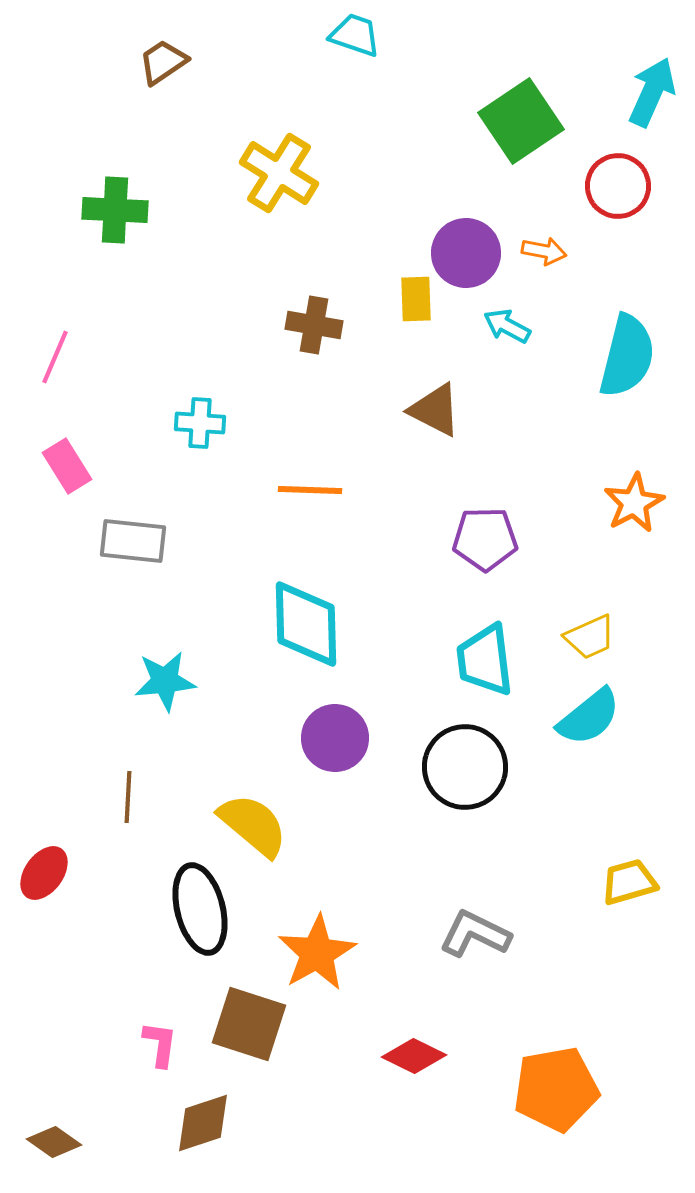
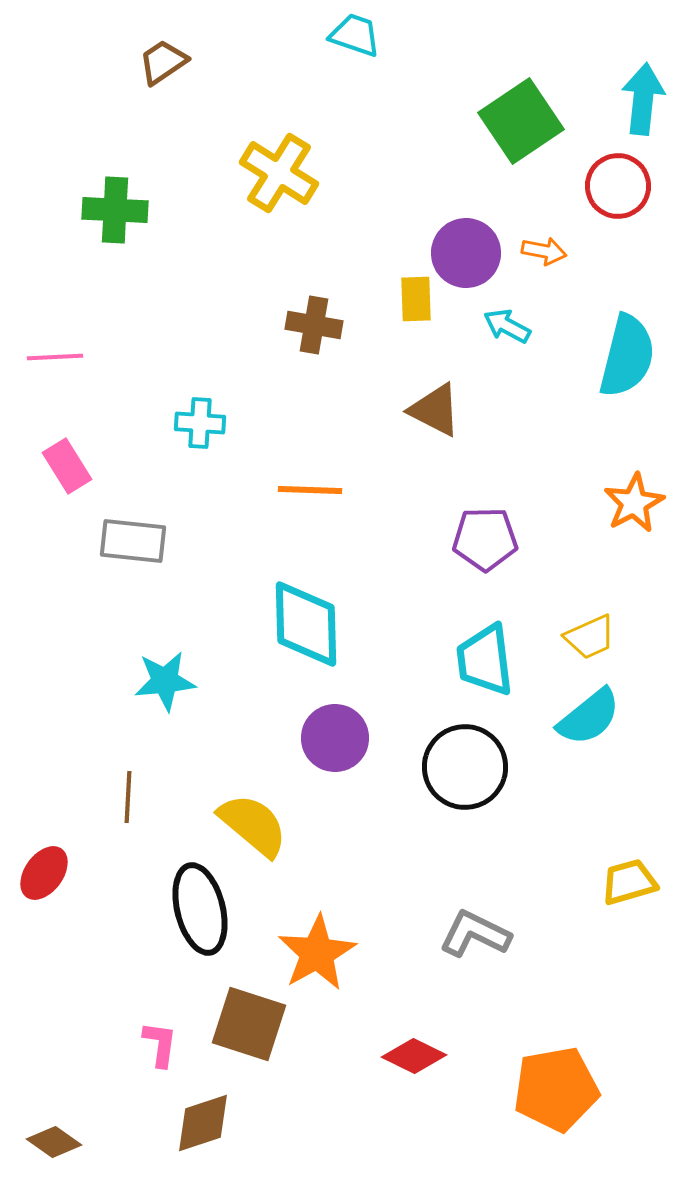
cyan arrow at (652, 92): moved 9 px left, 7 px down; rotated 18 degrees counterclockwise
pink line at (55, 357): rotated 64 degrees clockwise
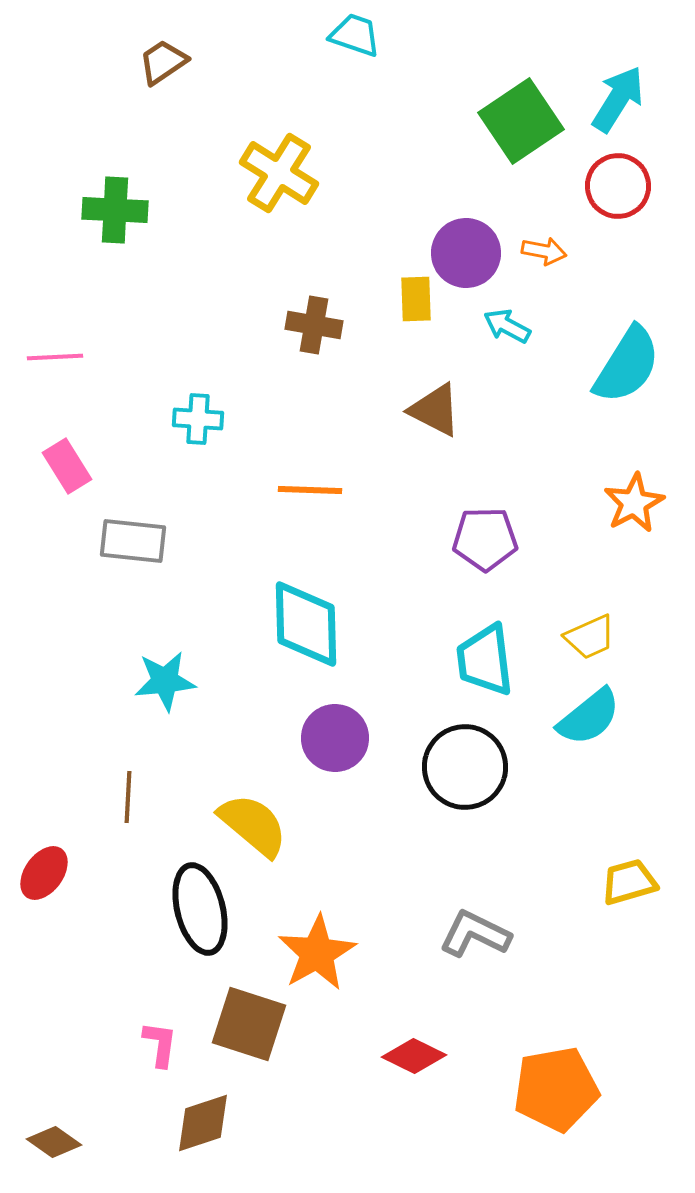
cyan arrow at (643, 99): moved 25 px left; rotated 26 degrees clockwise
cyan semicircle at (627, 356): moved 9 px down; rotated 18 degrees clockwise
cyan cross at (200, 423): moved 2 px left, 4 px up
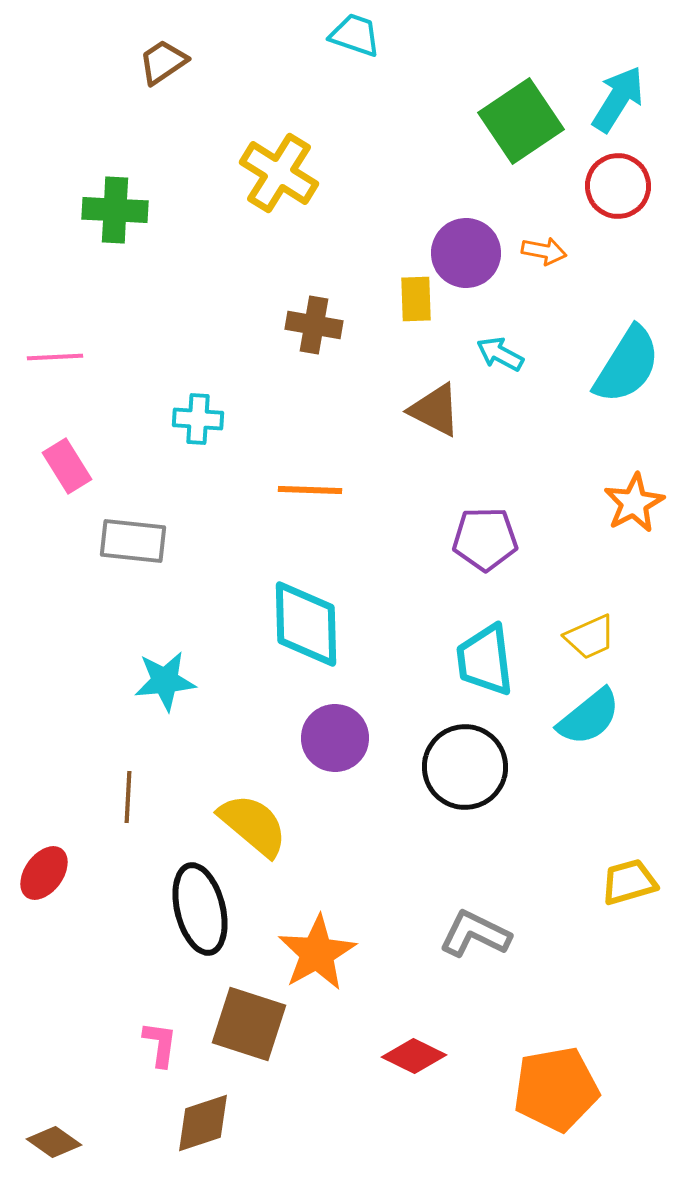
cyan arrow at (507, 326): moved 7 px left, 28 px down
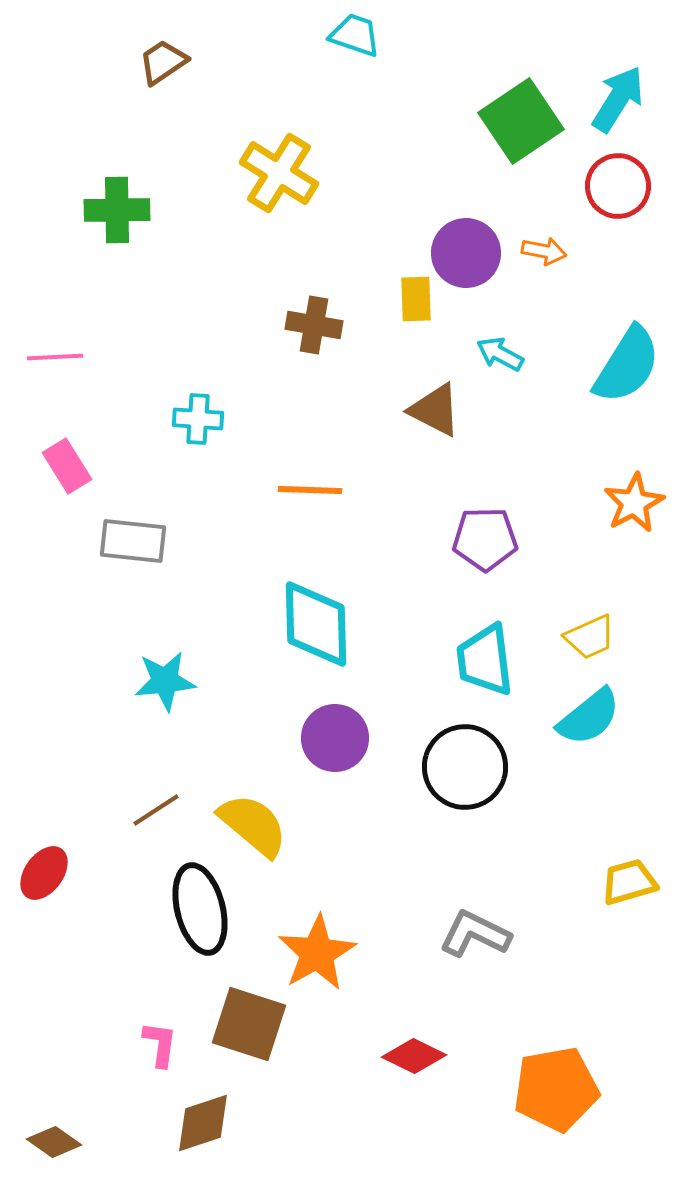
green cross at (115, 210): moved 2 px right; rotated 4 degrees counterclockwise
cyan diamond at (306, 624): moved 10 px right
brown line at (128, 797): moved 28 px right, 13 px down; rotated 54 degrees clockwise
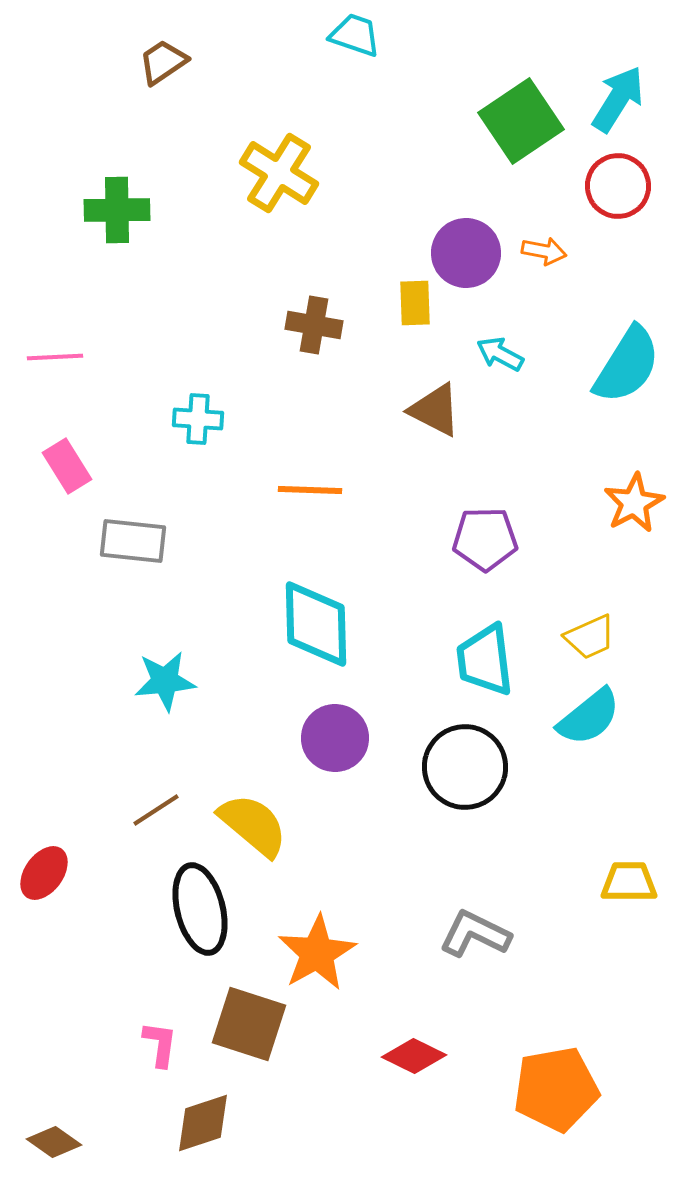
yellow rectangle at (416, 299): moved 1 px left, 4 px down
yellow trapezoid at (629, 882): rotated 16 degrees clockwise
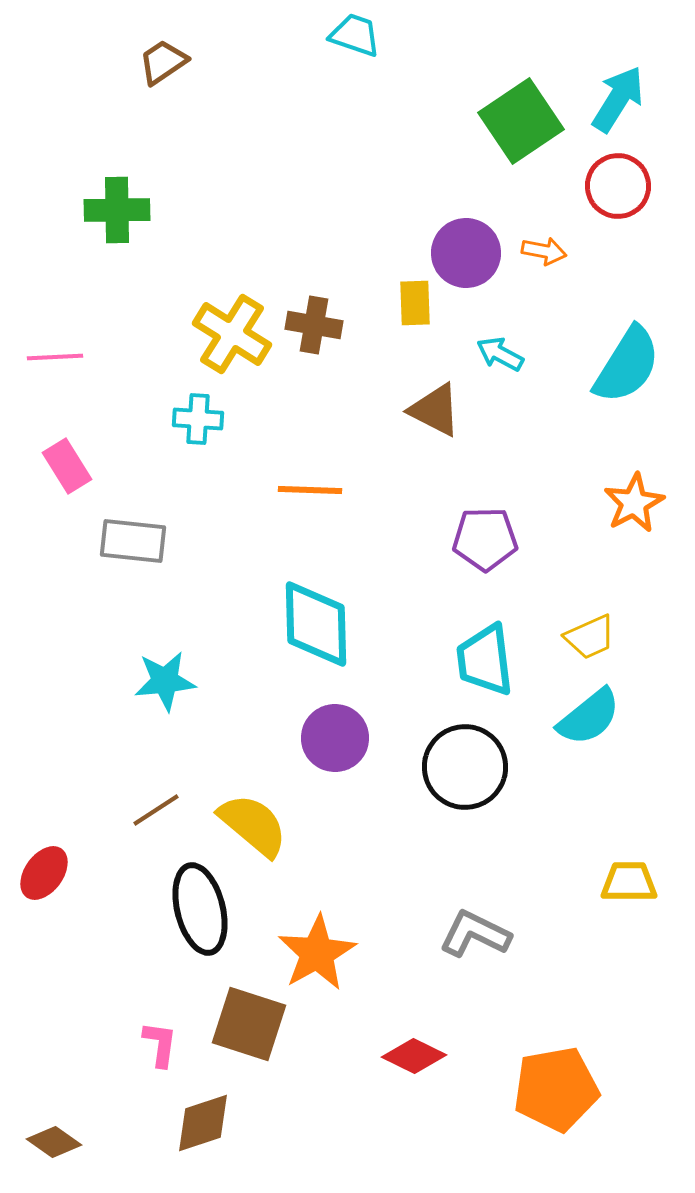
yellow cross at (279, 173): moved 47 px left, 161 px down
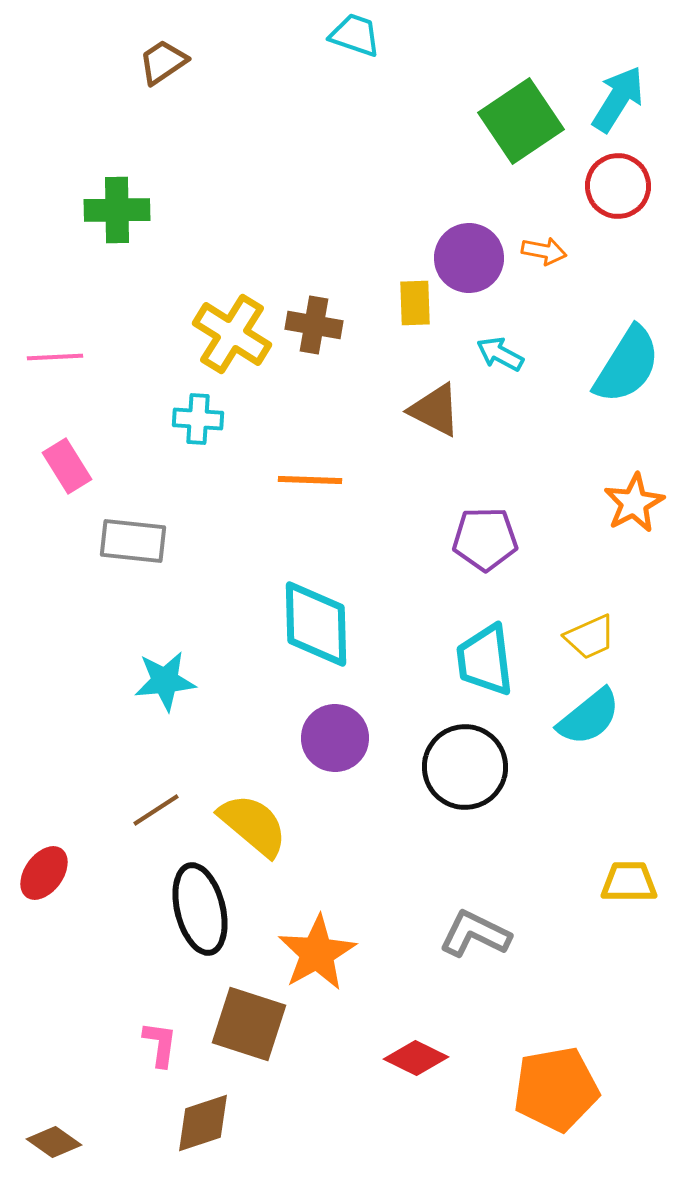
purple circle at (466, 253): moved 3 px right, 5 px down
orange line at (310, 490): moved 10 px up
red diamond at (414, 1056): moved 2 px right, 2 px down
